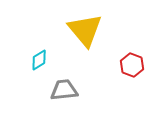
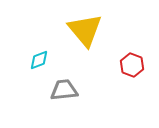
cyan diamond: rotated 10 degrees clockwise
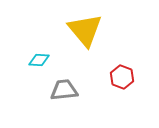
cyan diamond: rotated 25 degrees clockwise
red hexagon: moved 10 px left, 12 px down
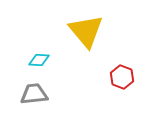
yellow triangle: moved 1 px right, 1 px down
gray trapezoid: moved 30 px left, 4 px down
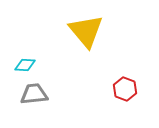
cyan diamond: moved 14 px left, 5 px down
red hexagon: moved 3 px right, 12 px down
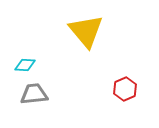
red hexagon: rotated 15 degrees clockwise
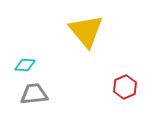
red hexagon: moved 2 px up
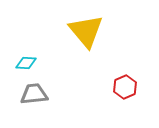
cyan diamond: moved 1 px right, 2 px up
